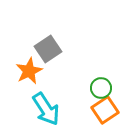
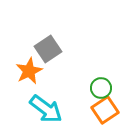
cyan arrow: rotated 20 degrees counterclockwise
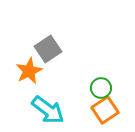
cyan arrow: moved 2 px right, 1 px down
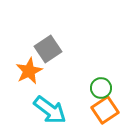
cyan arrow: moved 2 px right
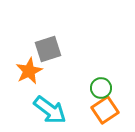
gray square: rotated 16 degrees clockwise
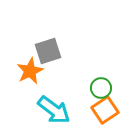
gray square: moved 2 px down
orange star: moved 1 px right
cyan arrow: moved 4 px right
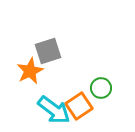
orange square: moved 26 px left, 4 px up
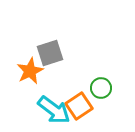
gray square: moved 2 px right, 2 px down
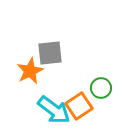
gray square: rotated 12 degrees clockwise
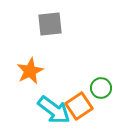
gray square: moved 29 px up
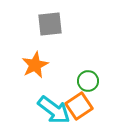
orange star: moved 5 px right, 6 px up
green circle: moved 13 px left, 7 px up
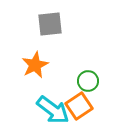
cyan arrow: moved 1 px left
